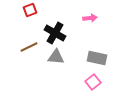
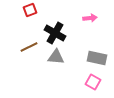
pink square: rotated 21 degrees counterclockwise
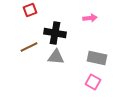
black cross: rotated 20 degrees counterclockwise
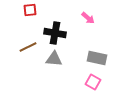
red square: rotated 16 degrees clockwise
pink arrow: moved 2 px left; rotated 48 degrees clockwise
brown line: moved 1 px left
gray triangle: moved 2 px left, 2 px down
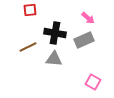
gray rectangle: moved 13 px left, 18 px up; rotated 36 degrees counterclockwise
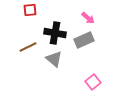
gray triangle: rotated 36 degrees clockwise
pink square: rotated 21 degrees clockwise
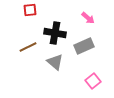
gray rectangle: moved 6 px down
gray triangle: moved 1 px right, 3 px down
pink square: moved 1 px up
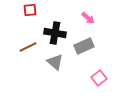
pink square: moved 6 px right, 3 px up
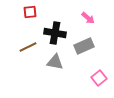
red square: moved 2 px down
gray triangle: rotated 30 degrees counterclockwise
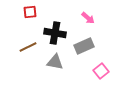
pink square: moved 2 px right, 7 px up
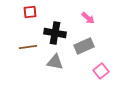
brown line: rotated 18 degrees clockwise
